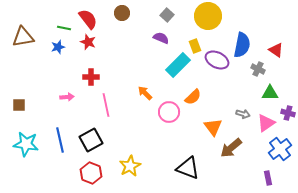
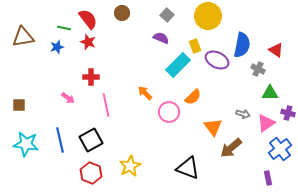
blue star: moved 1 px left
pink arrow: moved 1 px right, 1 px down; rotated 40 degrees clockwise
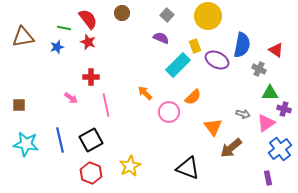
gray cross: moved 1 px right
pink arrow: moved 3 px right
purple cross: moved 4 px left, 4 px up
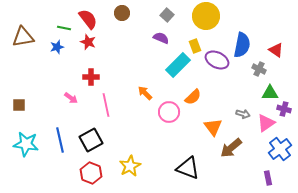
yellow circle: moved 2 px left
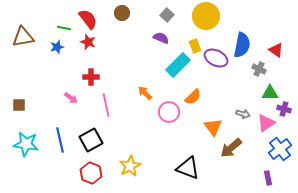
purple ellipse: moved 1 px left, 2 px up
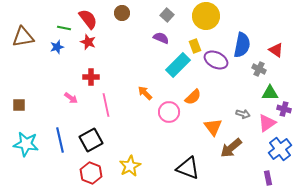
purple ellipse: moved 2 px down
pink triangle: moved 1 px right
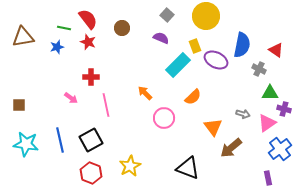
brown circle: moved 15 px down
pink circle: moved 5 px left, 6 px down
